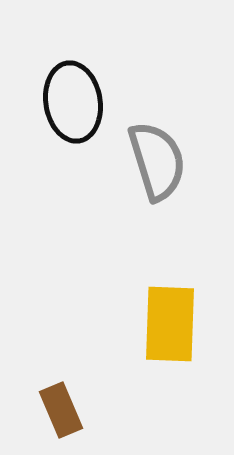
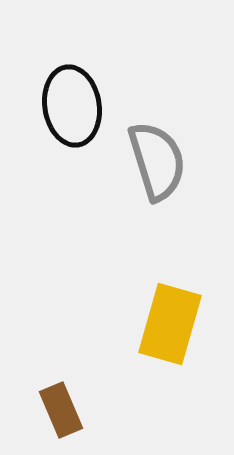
black ellipse: moved 1 px left, 4 px down
yellow rectangle: rotated 14 degrees clockwise
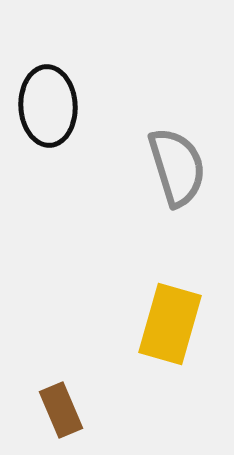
black ellipse: moved 24 px left; rotated 6 degrees clockwise
gray semicircle: moved 20 px right, 6 px down
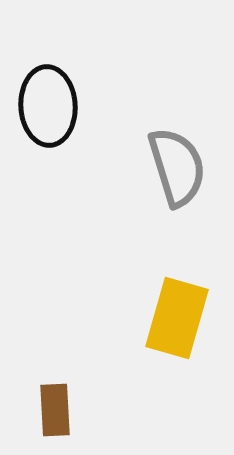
yellow rectangle: moved 7 px right, 6 px up
brown rectangle: moved 6 px left; rotated 20 degrees clockwise
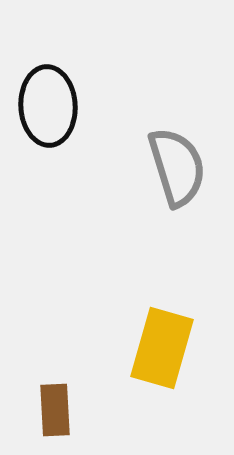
yellow rectangle: moved 15 px left, 30 px down
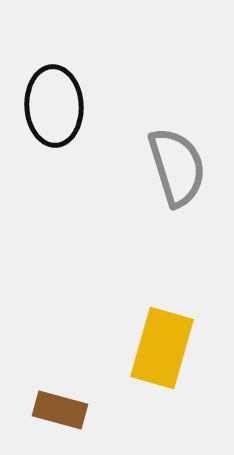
black ellipse: moved 6 px right
brown rectangle: moved 5 px right; rotated 72 degrees counterclockwise
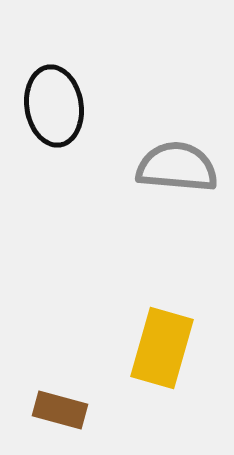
black ellipse: rotated 6 degrees counterclockwise
gray semicircle: rotated 68 degrees counterclockwise
